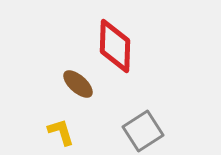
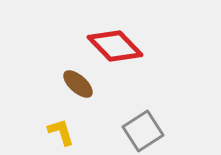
red diamond: rotated 46 degrees counterclockwise
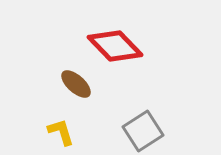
brown ellipse: moved 2 px left
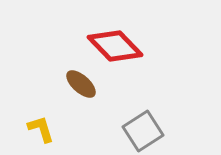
brown ellipse: moved 5 px right
yellow L-shape: moved 20 px left, 3 px up
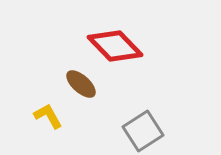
yellow L-shape: moved 7 px right, 13 px up; rotated 12 degrees counterclockwise
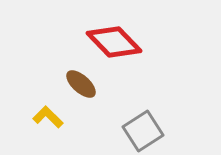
red diamond: moved 1 px left, 4 px up
yellow L-shape: moved 1 px down; rotated 16 degrees counterclockwise
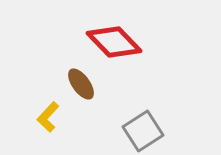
brown ellipse: rotated 12 degrees clockwise
yellow L-shape: rotated 92 degrees counterclockwise
